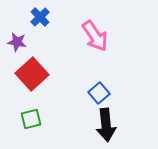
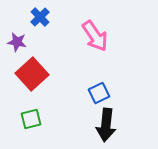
blue square: rotated 15 degrees clockwise
black arrow: rotated 12 degrees clockwise
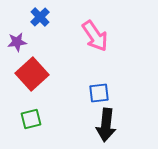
purple star: rotated 18 degrees counterclockwise
blue square: rotated 20 degrees clockwise
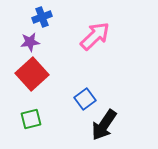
blue cross: moved 2 px right; rotated 24 degrees clockwise
pink arrow: rotated 100 degrees counterclockwise
purple star: moved 13 px right
blue square: moved 14 px left, 6 px down; rotated 30 degrees counterclockwise
black arrow: moved 2 px left; rotated 28 degrees clockwise
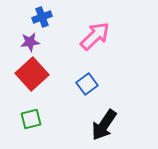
blue square: moved 2 px right, 15 px up
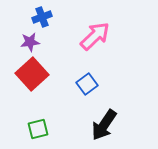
green square: moved 7 px right, 10 px down
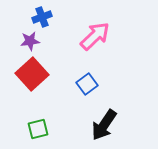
purple star: moved 1 px up
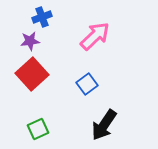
green square: rotated 10 degrees counterclockwise
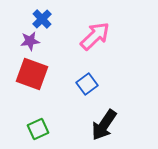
blue cross: moved 2 px down; rotated 24 degrees counterclockwise
red square: rotated 28 degrees counterclockwise
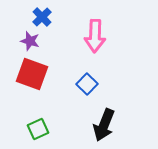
blue cross: moved 2 px up
pink arrow: rotated 136 degrees clockwise
purple star: rotated 24 degrees clockwise
blue square: rotated 10 degrees counterclockwise
black arrow: rotated 12 degrees counterclockwise
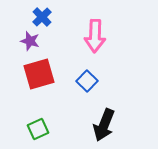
red square: moved 7 px right; rotated 36 degrees counterclockwise
blue square: moved 3 px up
